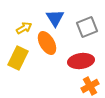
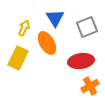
yellow arrow: rotated 35 degrees counterclockwise
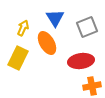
yellow arrow: moved 1 px left
orange cross: moved 2 px right; rotated 18 degrees clockwise
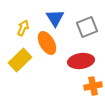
yellow rectangle: moved 2 px right, 2 px down; rotated 20 degrees clockwise
orange cross: moved 1 px right
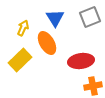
gray square: moved 3 px right, 10 px up
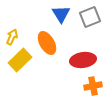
blue triangle: moved 6 px right, 4 px up
yellow arrow: moved 11 px left, 9 px down
red ellipse: moved 2 px right, 1 px up
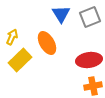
red ellipse: moved 6 px right
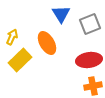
gray square: moved 7 px down
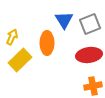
blue triangle: moved 3 px right, 6 px down
orange ellipse: rotated 30 degrees clockwise
red ellipse: moved 5 px up
